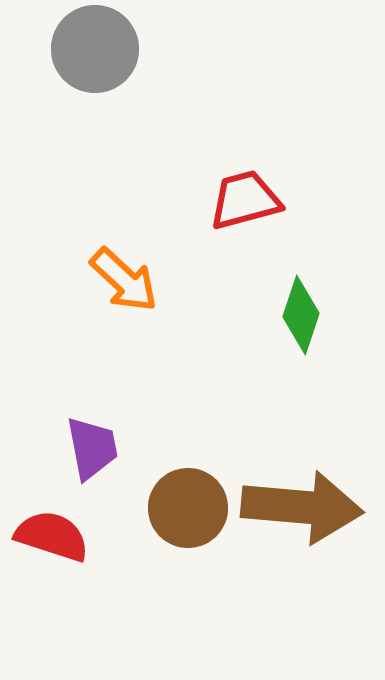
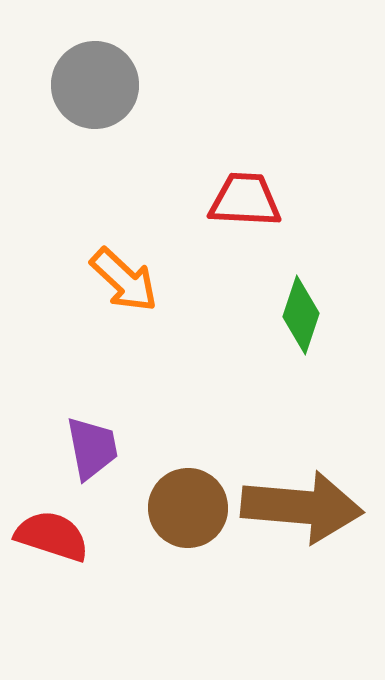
gray circle: moved 36 px down
red trapezoid: rotated 18 degrees clockwise
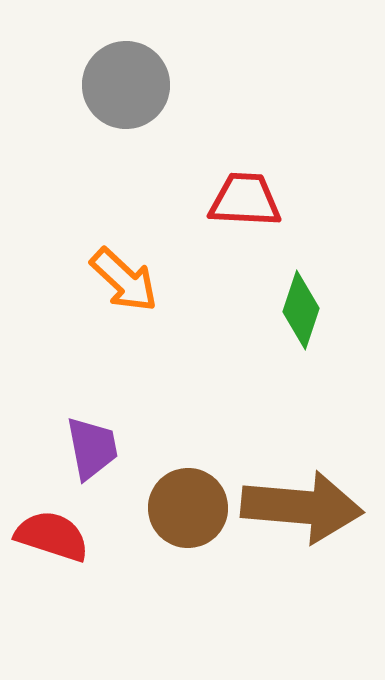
gray circle: moved 31 px right
green diamond: moved 5 px up
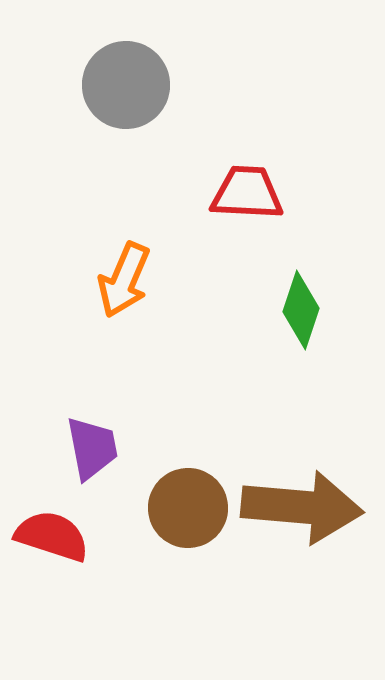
red trapezoid: moved 2 px right, 7 px up
orange arrow: rotated 70 degrees clockwise
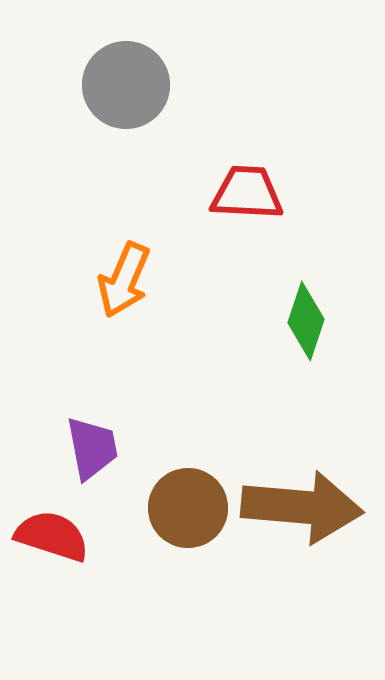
green diamond: moved 5 px right, 11 px down
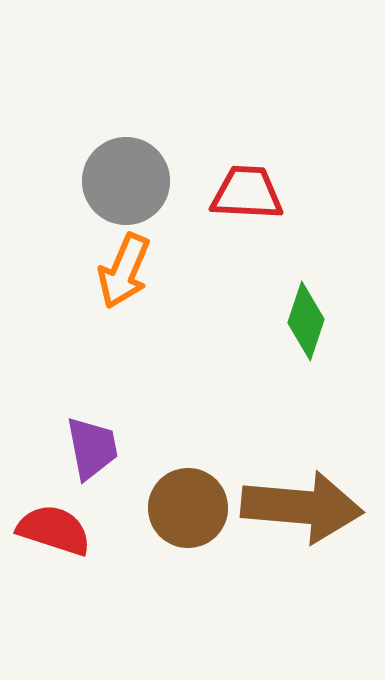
gray circle: moved 96 px down
orange arrow: moved 9 px up
red semicircle: moved 2 px right, 6 px up
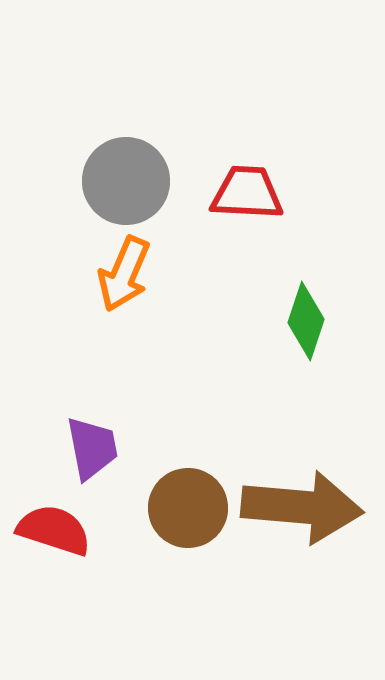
orange arrow: moved 3 px down
